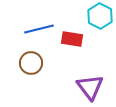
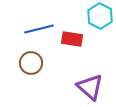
purple triangle: rotated 12 degrees counterclockwise
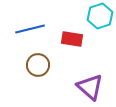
cyan hexagon: rotated 15 degrees clockwise
blue line: moved 9 px left
brown circle: moved 7 px right, 2 px down
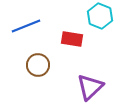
cyan hexagon: rotated 20 degrees counterclockwise
blue line: moved 4 px left, 3 px up; rotated 8 degrees counterclockwise
purple triangle: rotated 36 degrees clockwise
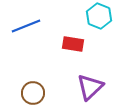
cyan hexagon: moved 1 px left
red rectangle: moved 1 px right, 5 px down
brown circle: moved 5 px left, 28 px down
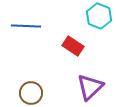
blue line: rotated 24 degrees clockwise
red rectangle: moved 2 px down; rotated 25 degrees clockwise
brown circle: moved 2 px left
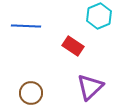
cyan hexagon: rotated 15 degrees clockwise
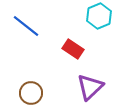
blue line: rotated 36 degrees clockwise
red rectangle: moved 3 px down
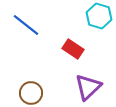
cyan hexagon: rotated 20 degrees counterclockwise
blue line: moved 1 px up
purple triangle: moved 2 px left
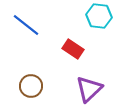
cyan hexagon: rotated 10 degrees counterclockwise
purple triangle: moved 1 px right, 2 px down
brown circle: moved 7 px up
